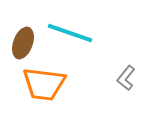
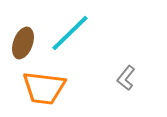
cyan line: rotated 63 degrees counterclockwise
orange trapezoid: moved 4 px down
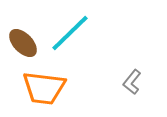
brown ellipse: rotated 64 degrees counterclockwise
gray L-shape: moved 6 px right, 4 px down
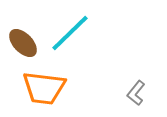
gray L-shape: moved 4 px right, 11 px down
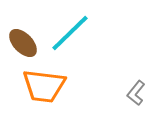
orange trapezoid: moved 2 px up
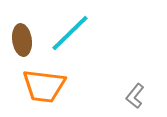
brown ellipse: moved 1 px left, 3 px up; rotated 36 degrees clockwise
gray L-shape: moved 1 px left, 3 px down
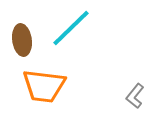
cyan line: moved 1 px right, 5 px up
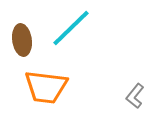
orange trapezoid: moved 2 px right, 1 px down
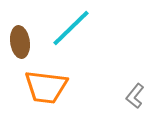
brown ellipse: moved 2 px left, 2 px down
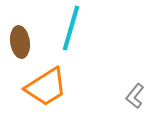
cyan line: rotated 30 degrees counterclockwise
orange trapezoid: rotated 39 degrees counterclockwise
